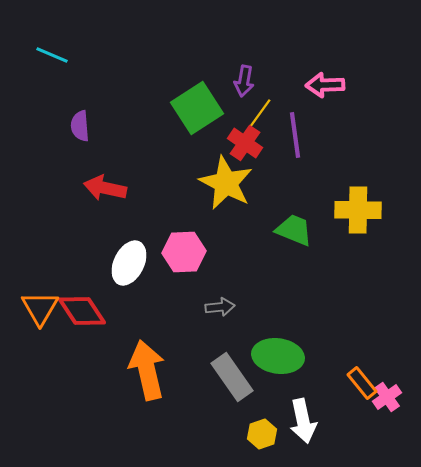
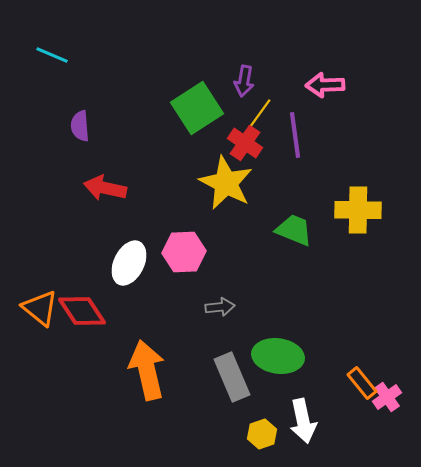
orange triangle: rotated 21 degrees counterclockwise
gray rectangle: rotated 12 degrees clockwise
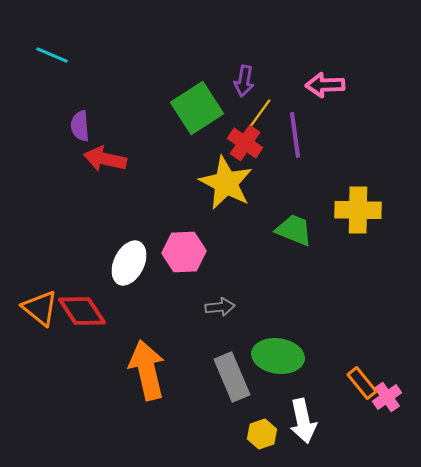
red arrow: moved 29 px up
